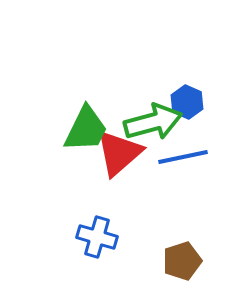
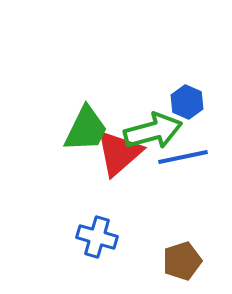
green arrow: moved 9 px down
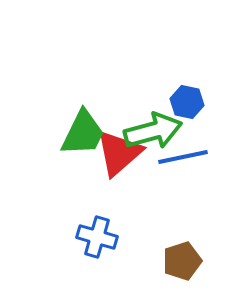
blue hexagon: rotated 12 degrees counterclockwise
green trapezoid: moved 3 px left, 4 px down
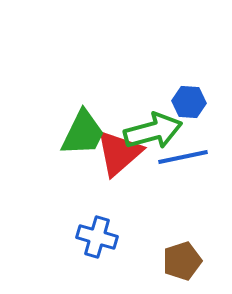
blue hexagon: moved 2 px right; rotated 8 degrees counterclockwise
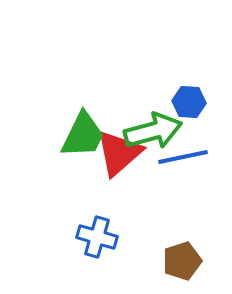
green trapezoid: moved 2 px down
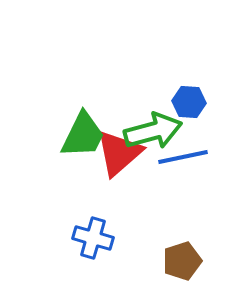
blue cross: moved 4 px left, 1 px down
